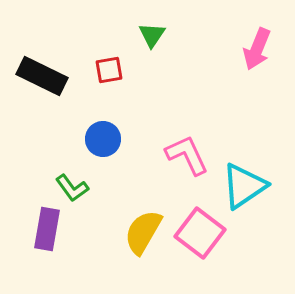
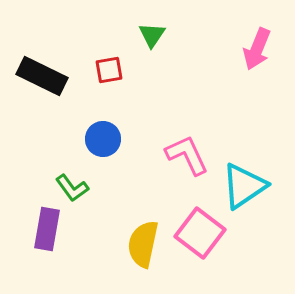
yellow semicircle: moved 12 px down; rotated 18 degrees counterclockwise
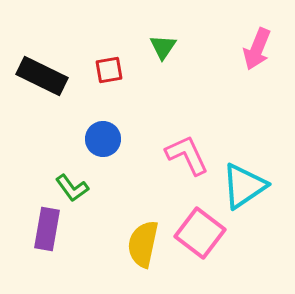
green triangle: moved 11 px right, 12 px down
